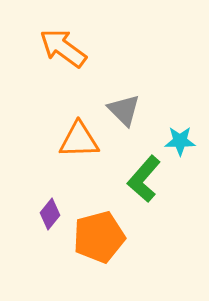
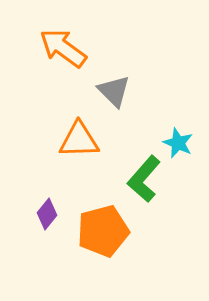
gray triangle: moved 10 px left, 19 px up
cyan star: moved 2 px left, 2 px down; rotated 24 degrees clockwise
purple diamond: moved 3 px left
orange pentagon: moved 4 px right, 6 px up
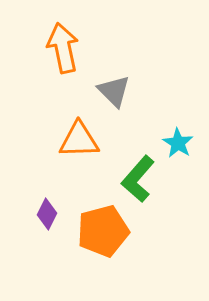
orange arrow: rotated 42 degrees clockwise
cyan star: rotated 8 degrees clockwise
green L-shape: moved 6 px left
purple diamond: rotated 12 degrees counterclockwise
